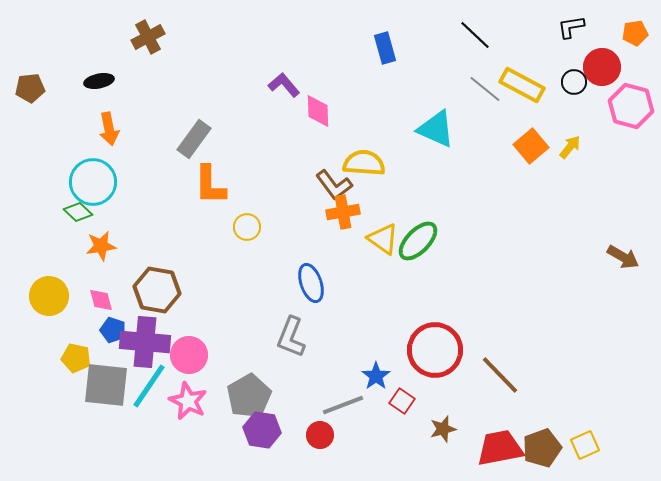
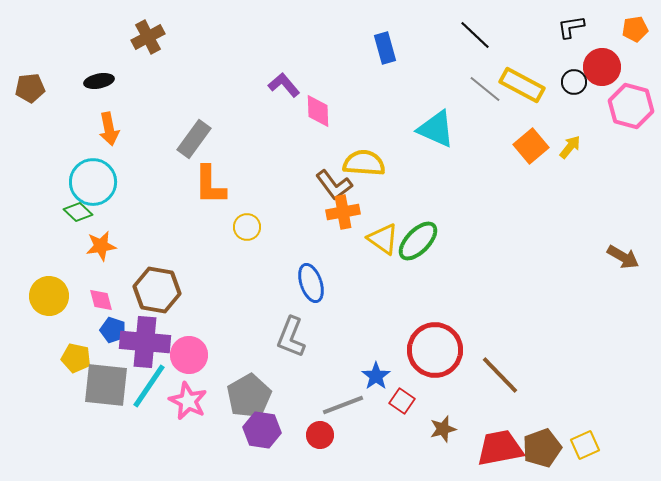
orange pentagon at (635, 33): moved 4 px up
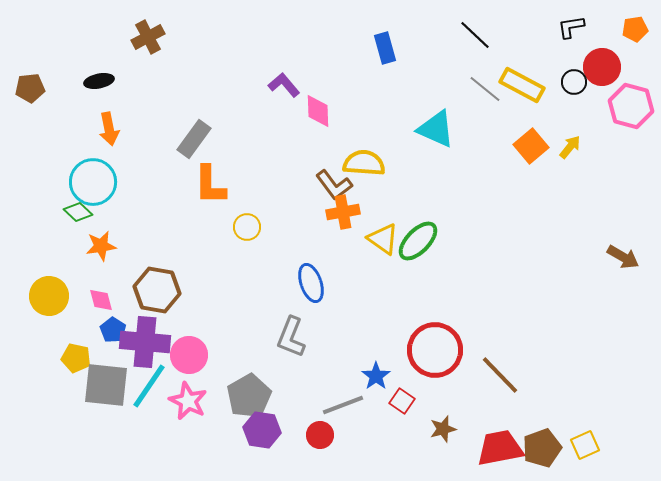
blue pentagon at (113, 330): rotated 15 degrees clockwise
